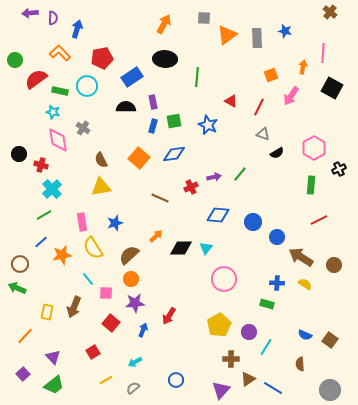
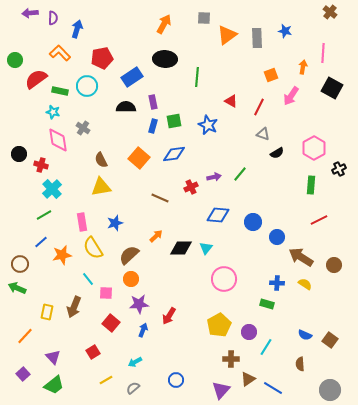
purple star at (135, 303): moved 4 px right, 1 px down
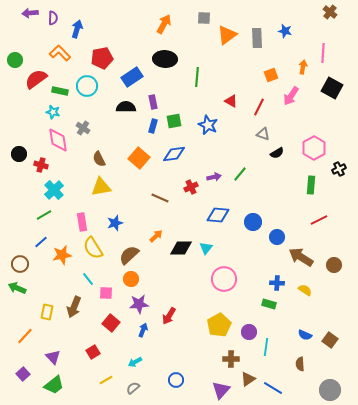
brown semicircle at (101, 160): moved 2 px left, 1 px up
cyan cross at (52, 189): moved 2 px right, 1 px down
yellow semicircle at (305, 284): moved 6 px down
green rectangle at (267, 304): moved 2 px right
cyan line at (266, 347): rotated 24 degrees counterclockwise
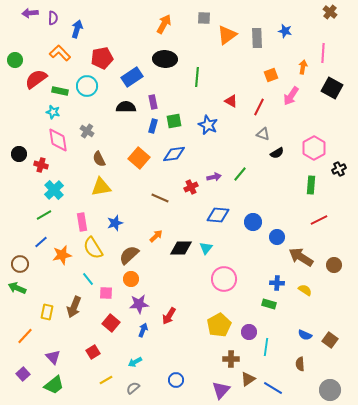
gray cross at (83, 128): moved 4 px right, 3 px down
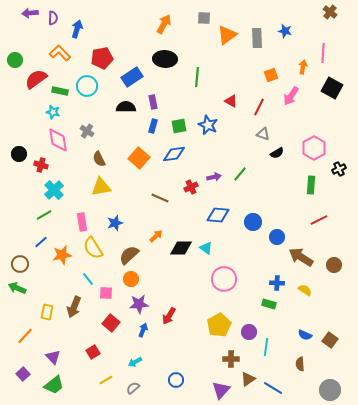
green square at (174, 121): moved 5 px right, 5 px down
cyan triangle at (206, 248): rotated 32 degrees counterclockwise
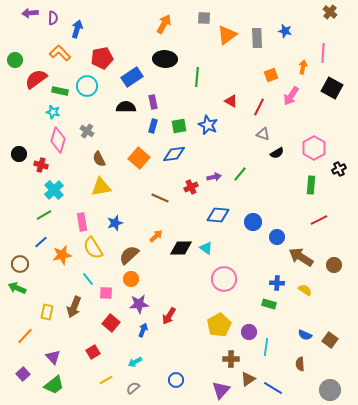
pink diamond at (58, 140): rotated 25 degrees clockwise
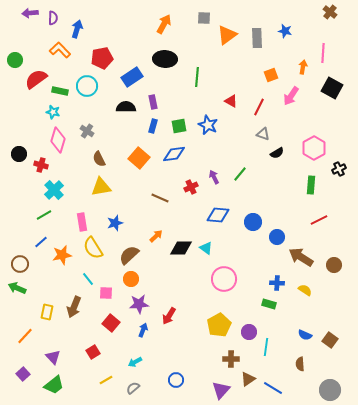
orange L-shape at (60, 53): moved 3 px up
purple arrow at (214, 177): rotated 104 degrees counterclockwise
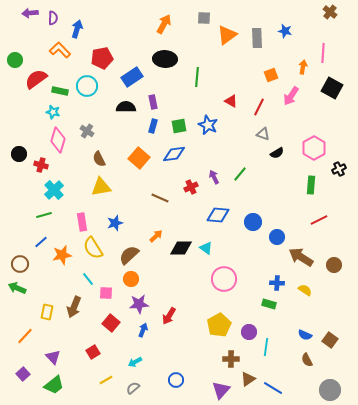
green line at (44, 215): rotated 14 degrees clockwise
brown semicircle at (300, 364): moved 7 px right, 4 px up; rotated 24 degrees counterclockwise
